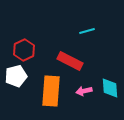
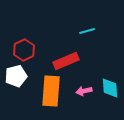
red rectangle: moved 4 px left; rotated 50 degrees counterclockwise
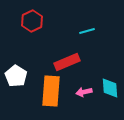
red hexagon: moved 8 px right, 29 px up
red rectangle: moved 1 px right, 1 px down
white pentagon: rotated 25 degrees counterclockwise
pink arrow: moved 1 px down
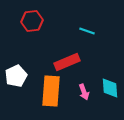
red hexagon: rotated 20 degrees clockwise
cyan line: rotated 35 degrees clockwise
white pentagon: rotated 15 degrees clockwise
pink arrow: rotated 98 degrees counterclockwise
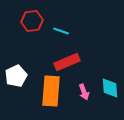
cyan line: moved 26 px left
